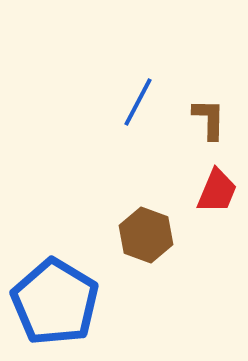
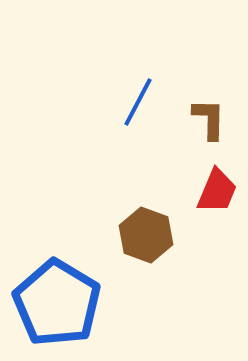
blue pentagon: moved 2 px right, 1 px down
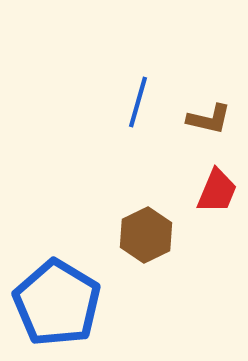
blue line: rotated 12 degrees counterclockwise
brown L-shape: rotated 102 degrees clockwise
brown hexagon: rotated 14 degrees clockwise
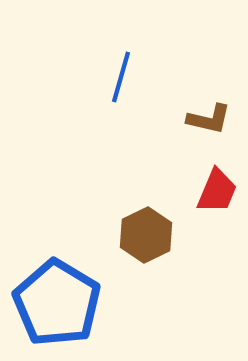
blue line: moved 17 px left, 25 px up
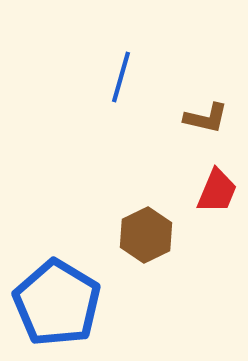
brown L-shape: moved 3 px left, 1 px up
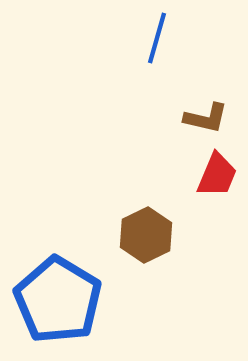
blue line: moved 36 px right, 39 px up
red trapezoid: moved 16 px up
blue pentagon: moved 1 px right, 3 px up
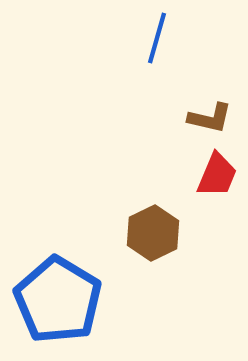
brown L-shape: moved 4 px right
brown hexagon: moved 7 px right, 2 px up
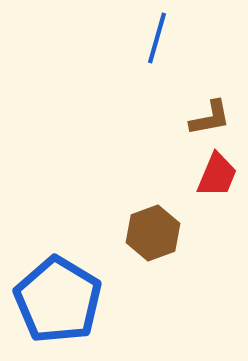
brown L-shape: rotated 24 degrees counterclockwise
brown hexagon: rotated 6 degrees clockwise
